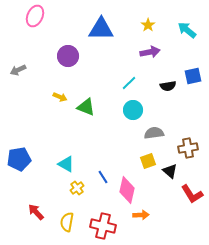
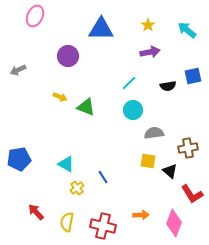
yellow square: rotated 28 degrees clockwise
pink diamond: moved 47 px right, 33 px down; rotated 8 degrees clockwise
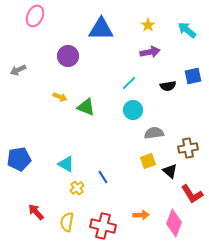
yellow square: rotated 28 degrees counterclockwise
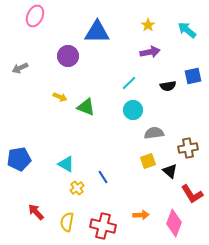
blue triangle: moved 4 px left, 3 px down
gray arrow: moved 2 px right, 2 px up
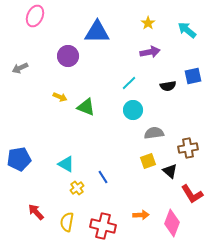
yellow star: moved 2 px up
pink diamond: moved 2 px left
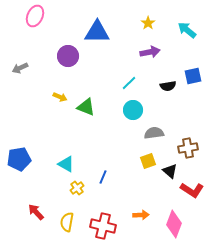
blue line: rotated 56 degrees clockwise
red L-shape: moved 4 px up; rotated 25 degrees counterclockwise
pink diamond: moved 2 px right, 1 px down
